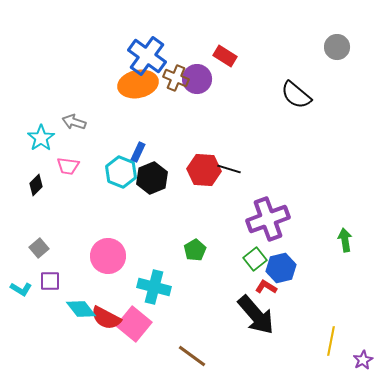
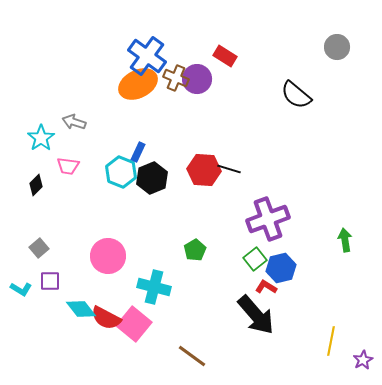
orange ellipse: rotated 15 degrees counterclockwise
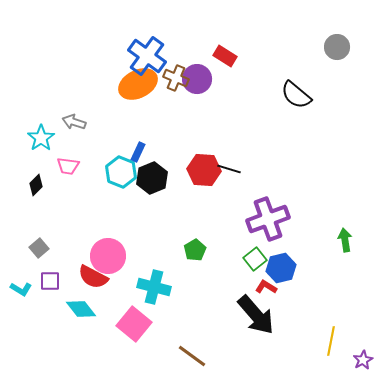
red semicircle: moved 13 px left, 41 px up
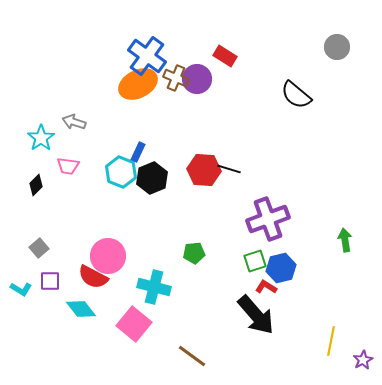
green pentagon: moved 1 px left, 3 px down; rotated 25 degrees clockwise
green square: moved 2 px down; rotated 20 degrees clockwise
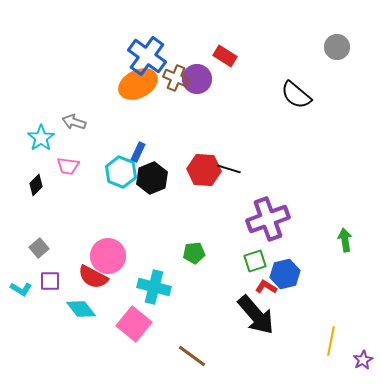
blue hexagon: moved 4 px right, 6 px down
